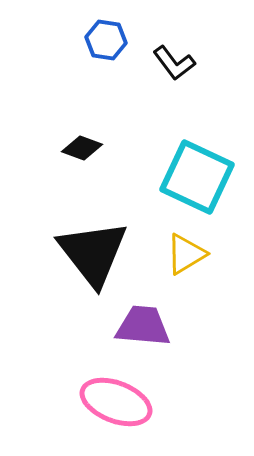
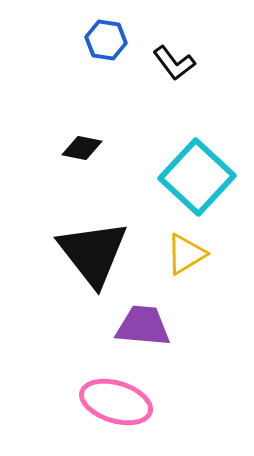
black diamond: rotated 9 degrees counterclockwise
cyan square: rotated 18 degrees clockwise
pink ellipse: rotated 4 degrees counterclockwise
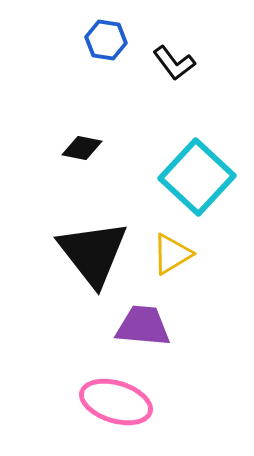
yellow triangle: moved 14 px left
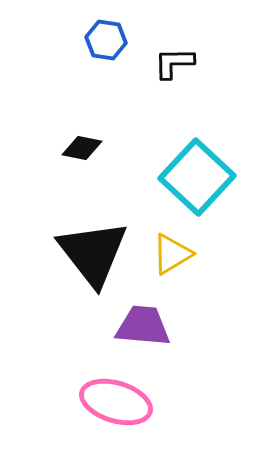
black L-shape: rotated 126 degrees clockwise
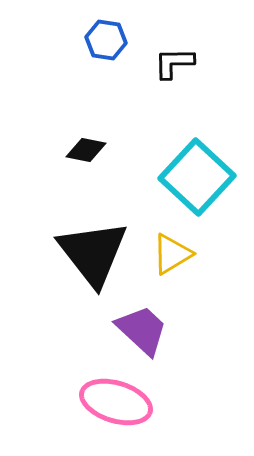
black diamond: moved 4 px right, 2 px down
purple trapezoid: moved 1 px left, 4 px down; rotated 38 degrees clockwise
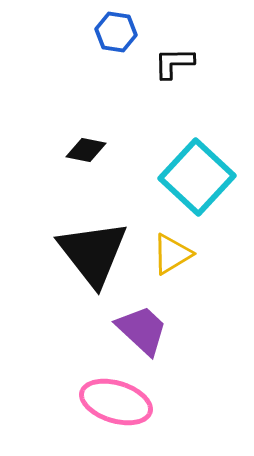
blue hexagon: moved 10 px right, 8 px up
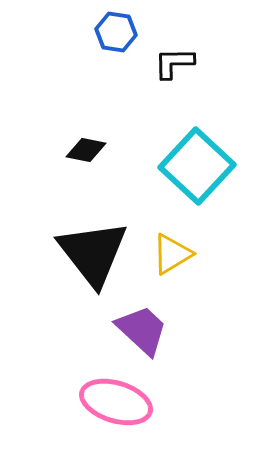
cyan square: moved 11 px up
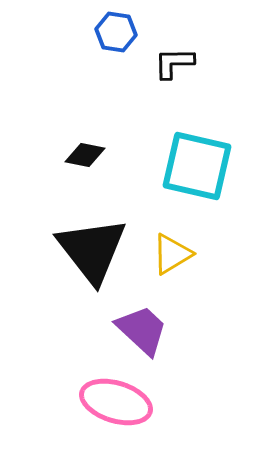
black diamond: moved 1 px left, 5 px down
cyan square: rotated 30 degrees counterclockwise
black triangle: moved 1 px left, 3 px up
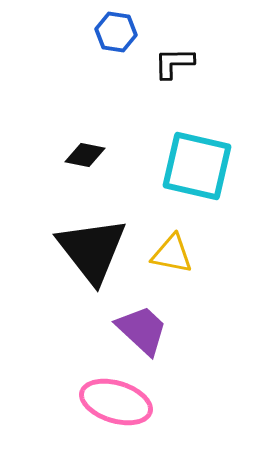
yellow triangle: rotated 42 degrees clockwise
